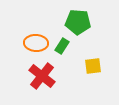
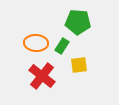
yellow square: moved 14 px left, 1 px up
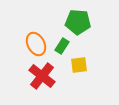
orange ellipse: moved 1 px down; rotated 60 degrees clockwise
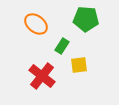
green pentagon: moved 8 px right, 3 px up
orange ellipse: moved 20 px up; rotated 25 degrees counterclockwise
